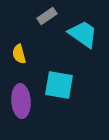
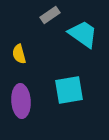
gray rectangle: moved 3 px right, 1 px up
cyan square: moved 10 px right, 5 px down; rotated 20 degrees counterclockwise
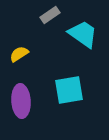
yellow semicircle: rotated 72 degrees clockwise
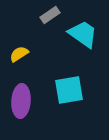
purple ellipse: rotated 8 degrees clockwise
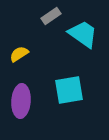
gray rectangle: moved 1 px right, 1 px down
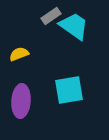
cyan trapezoid: moved 9 px left, 8 px up
yellow semicircle: rotated 12 degrees clockwise
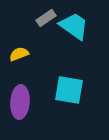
gray rectangle: moved 5 px left, 2 px down
cyan square: rotated 20 degrees clockwise
purple ellipse: moved 1 px left, 1 px down
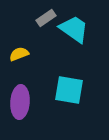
cyan trapezoid: moved 3 px down
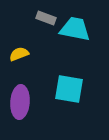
gray rectangle: rotated 54 degrees clockwise
cyan trapezoid: moved 1 px right; rotated 24 degrees counterclockwise
cyan square: moved 1 px up
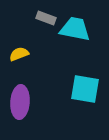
cyan square: moved 16 px right
